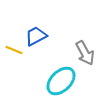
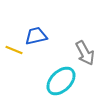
blue trapezoid: rotated 15 degrees clockwise
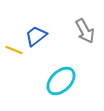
blue trapezoid: rotated 25 degrees counterclockwise
gray arrow: moved 22 px up
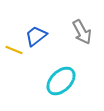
gray arrow: moved 3 px left, 1 px down
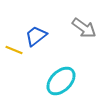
gray arrow: moved 2 px right, 4 px up; rotated 25 degrees counterclockwise
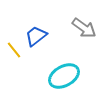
yellow line: rotated 30 degrees clockwise
cyan ellipse: moved 3 px right, 5 px up; rotated 16 degrees clockwise
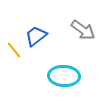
gray arrow: moved 1 px left, 2 px down
cyan ellipse: rotated 32 degrees clockwise
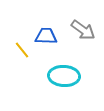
blue trapezoid: moved 10 px right; rotated 40 degrees clockwise
yellow line: moved 8 px right
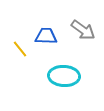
yellow line: moved 2 px left, 1 px up
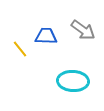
cyan ellipse: moved 9 px right, 5 px down
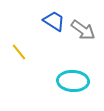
blue trapezoid: moved 8 px right, 15 px up; rotated 30 degrees clockwise
yellow line: moved 1 px left, 3 px down
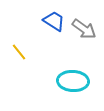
gray arrow: moved 1 px right, 1 px up
